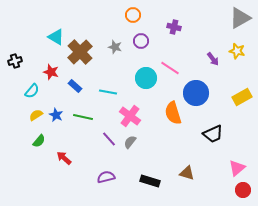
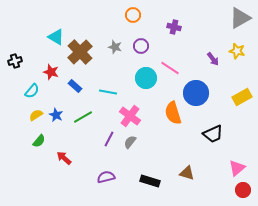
purple circle: moved 5 px down
green line: rotated 42 degrees counterclockwise
purple line: rotated 70 degrees clockwise
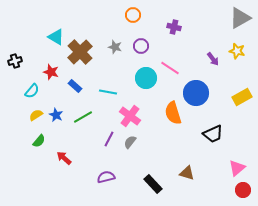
black rectangle: moved 3 px right, 3 px down; rotated 30 degrees clockwise
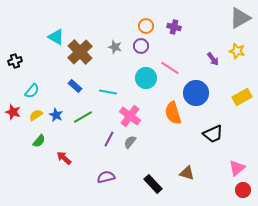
orange circle: moved 13 px right, 11 px down
red star: moved 38 px left, 40 px down
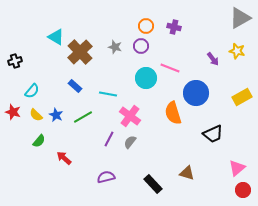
pink line: rotated 12 degrees counterclockwise
cyan line: moved 2 px down
yellow semicircle: rotated 104 degrees counterclockwise
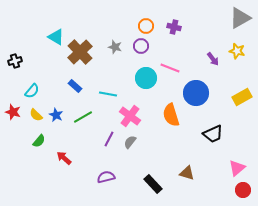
orange semicircle: moved 2 px left, 2 px down
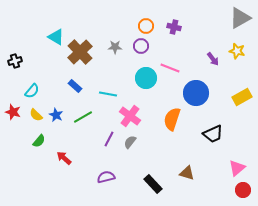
gray star: rotated 16 degrees counterclockwise
orange semicircle: moved 1 px right, 4 px down; rotated 35 degrees clockwise
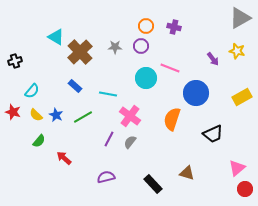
red circle: moved 2 px right, 1 px up
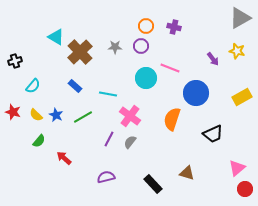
cyan semicircle: moved 1 px right, 5 px up
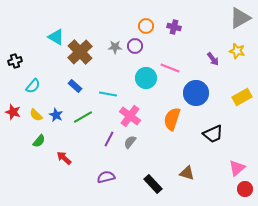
purple circle: moved 6 px left
